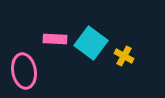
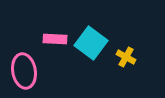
yellow cross: moved 2 px right, 1 px down
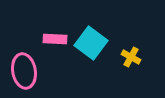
yellow cross: moved 5 px right
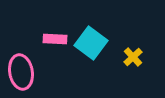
yellow cross: moved 2 px right; rotated 18 degrees clockwise
pink ellipse: moved 3 px left, 1 px down
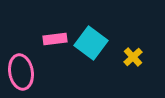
pink rectangle: rotated 10 degrees counterclockwise
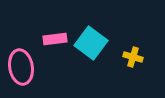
yellow cross: rotated 30 degrees counterclockwise
pink ellipse: moved 5 px up
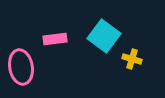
cyan square: moved 13 px right, 7 px up
yellow cross: moved 1 px left, 2 px down
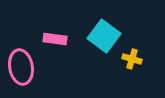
pink rectangle: rotated 15 degrees clockwise
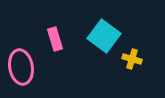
pink rectangle: rotated 65 degrees clockwise
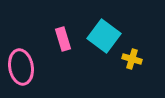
pink rectangle: moved 8 px right
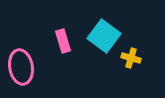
pink rectangle: moved 2 px down
yellow cross: moved 1 px left, 1 px up
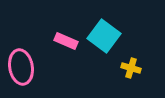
pink rectangle: moved 3 px right; rotated 50 degrees counterclockwise
yellow cross: moved 10 px down
